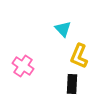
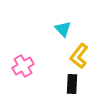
yellow L-shape: rotated 15 degrees clockwise
pink cross: rotated 25 degrees clockwise
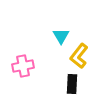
cyan triangle: moved 2 px left, 7 px down; rotated 12 degrees clockwise
pink cross: rotated 20 degrees clockwise
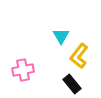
pink cross: moved 4 px down
black rectangle: rotated 42 degrees counterclockwise
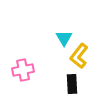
cyan triangle: moved 3 px right, 2 px down
black rectangle: rotated 36 degrees clockwise
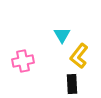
cyan triangle: moved 2 px left, 3 px up
pink cross: moved 9 px up
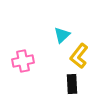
cyan triangle: rotated 18 degrees clockwise
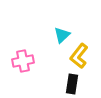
black rectangle: rotated 12 degrees clockwise
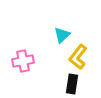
yellow L-shape: moved 1 px left, 1 px down
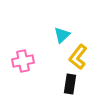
black rectangle: moved 2 px left
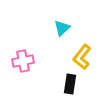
cyan triangle: moved 7 px up
yellow L-shape: moved 4 px right
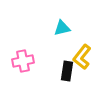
cyan triangle: rotated 30 degrees clockwise
black rectangle: moved 3 px left, 13 px up
